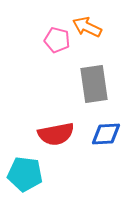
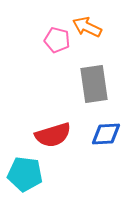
red semicircle: moved 3 px left, 1 px down; rotated 6 degrees counterclockwise
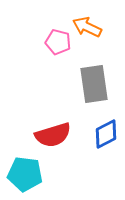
pink pentagon: moved 1 px right, 2 px down
blue diamond: rotated 24 degrees counterclockwise
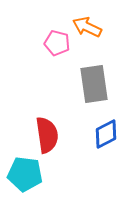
pink pentagon: moved 1 px left, 1 px down
red semicircle: moved 6 px left; rotated 81 degrees counterclockwise
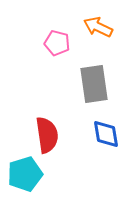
orange arrow: moved 11 px right
blue diamond: rotated 72 degrees counterclockwise
cyan pentagon: rotated 24 degrees counterclockwise
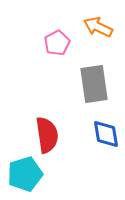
pink pentagon: rotated 30 degrees clockwise
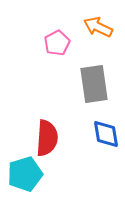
red semicircle: moved 3 px down; rotated 12 degrees clockwise
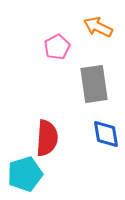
pink pentagon: moved 4 px down
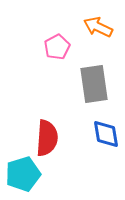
cyan pentagon: moved 2 px left
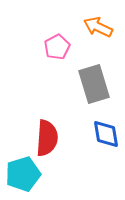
gray rectangle: rotated 9 degrees counterclockwise
